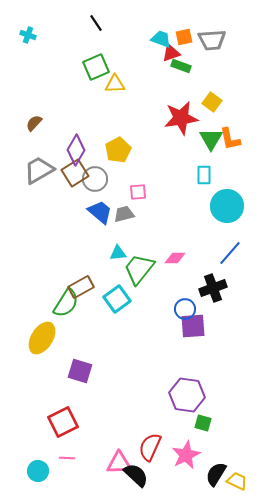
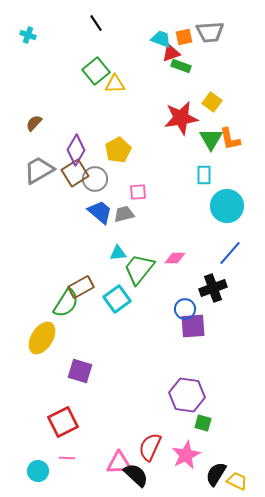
gray trapezoid at (212, 40): moved 2 px left, 8 px up
green square at (96, 67): moved 4 px down; rotated 16 degrees counterclockwise
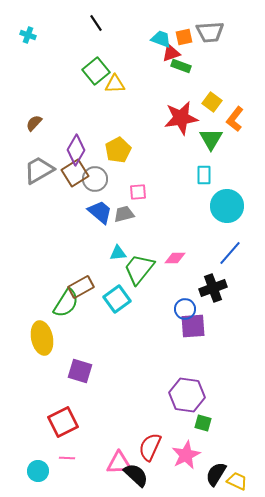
orange L-shape at (230, 139): moved 5 px right, 20 px up; rotated 50 degrees clockwise
yellow ellipse at (42, 338): rotated 44 degrees counterclockwise
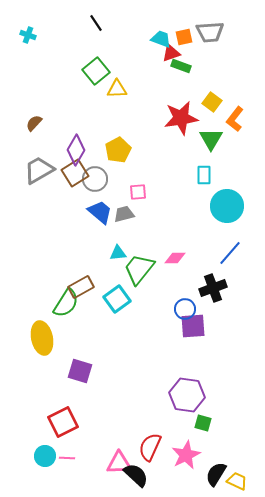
yellow triangle at (115, 84): moved 2 px right, 5 px down
cyan circle at (38, 471): moved 7 px right, 15 px up
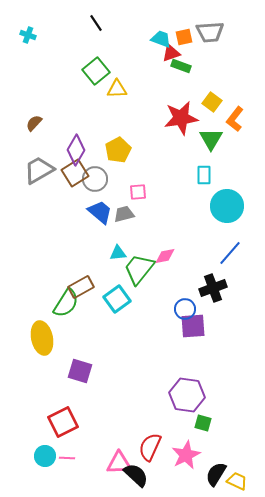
pink diamond at (175, 258): moved 10 px left, 2 px up; rotated 10 degrees counterclockwise
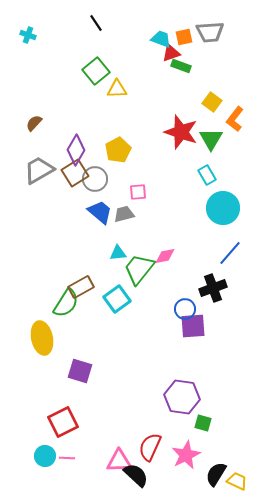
red star at (181, 118): moved 14 px down; rotated 28 degrees clockwise
cyan rectangle at (204, 175): moved 3 px right; rotated 30 degrees counterclockwise
cyan circle at (227, 206): moved 4 px left, 2 px down
purple hexagon at (187, 395): moved 5 px left, 2 px down
pink triangle at (119, 463): moved 2 px up
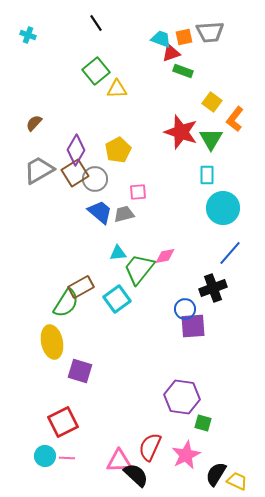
green rectangle at (181, 66): moved 2 px right, 5 px down
cyan rectangle at (207, 175): rotated 30 degrees clockwise
yellow ellipse at (42, 338): moved 10 px right, 4 px down
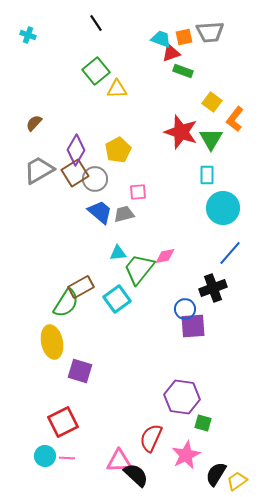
red semicircle at (150, 447): moved 1 px right, 9 px up
yellow trapezoid at (237, 481): rotated 60 degrees counterclockwise
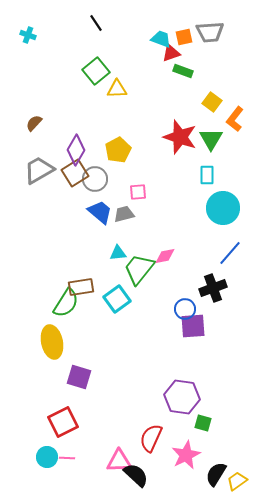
red star at (181, 132): moved 1 px left, 5 px down
brown rectangle at (81, 287): rotated 20 degrees clockwise
purple square at (80, 371): moved 1 px left, 6 px down
cyan circle at (45, 456): moved 2 px right, 1 px down
